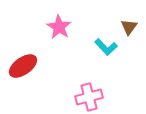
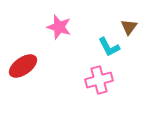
pink star: rotated 15 degrees counterclockwise
cyan L-shape: moved 3 px right; rotated 15 degrees clockwise
pink cross: moved 10 px right, 17 px up
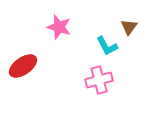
cyan L-shape: moved 2 px left, 1 px up
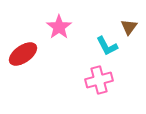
pink star: rotated 20 degrees clockwise
red ellipse: moved 12 px up
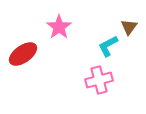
cyan L-shape: moved 1 px right; rotated 90 degrees clockwise
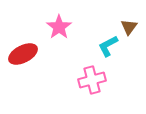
red ellipse: rotated 8 degrees clockwise
pink cross: moved 7 px left
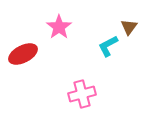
pink cross: moved 10 px left, 14 px down
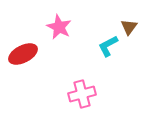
pink star: rotated 10 degrees counterclockwise
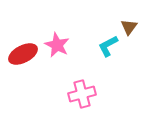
pink star: moved 2 px left, 18 px down
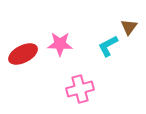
pink star: moved 3 px right, 1 px up; rotated 25 degrees counterclockwise
pink cross: moved 2 px left, 5 px up
